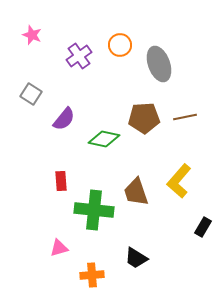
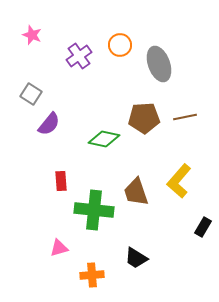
purple semicircle: moved 15 px left, 5 px down
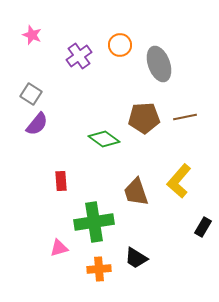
purple semicircle: moved 12 px left
green diamond: rotated 24 degrees clockwise
green cross: moved 12 px down; rotated 15 degrees counterclockwise
orange cross: moved 7 px right, 6 px up
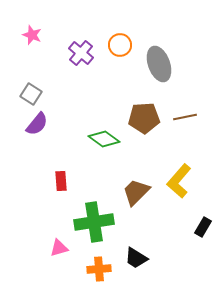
purple cross: moved 2 px right, 3 px up; rotated 15 degrees counterclockwise
brown trapezoid: rotated 64 degrees clockwise
